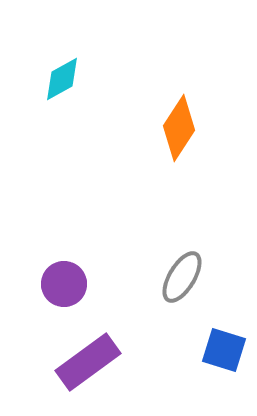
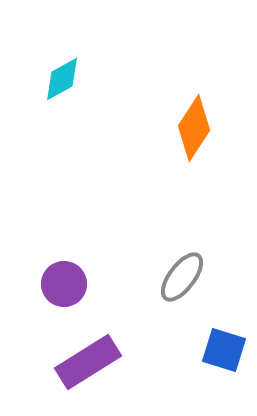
orange diamond: moved 15 px right
gray ellipse: rotated 6 degrees clockwise
purple rectangle: rotated 4 degrees clockwise
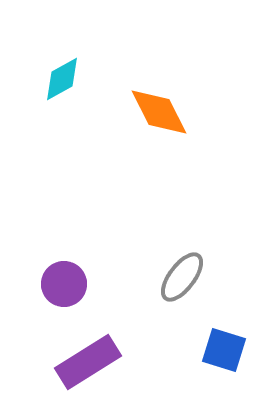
orange diamond: moved 35 px left, 16 px up; rotated 60 degrees counterclockwise
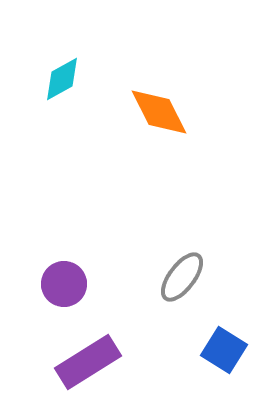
blue square: rotated 15 degrees clockwise
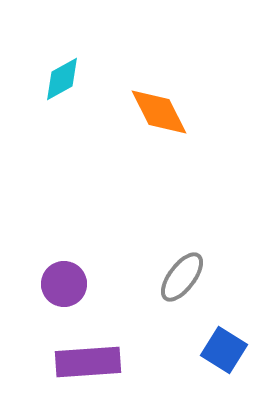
purple rectangle: rotated 28 degrees clockwise
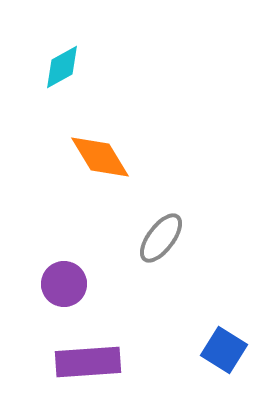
cyan diamond: moved 12 px up
orange diamond: moved 59 px left, 45 px down; rotated 4 degrees counterclockwise
gray ellipse: moved 21 px left, 39 px up
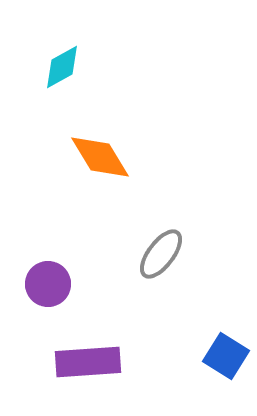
gray ellipse: moved 16 px down
purple circle: moved 16 px left
blue square: moved 2 px right, 6 px down
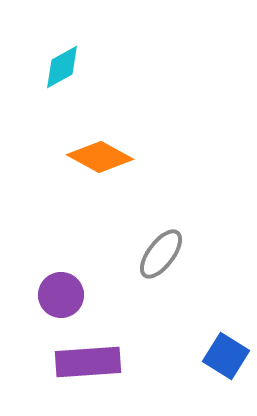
orange diamond: rotated 30 degrees counterclockwise
purple circle: moved 13 px right, 11 px down
